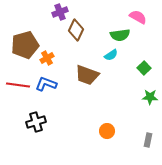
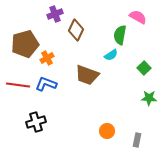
purple cross: moved 5 px left, 2 px down
green semicircle: rotated 108 degrees clockwise
brown pentagon: moved 1 px up
green star: moved 1 px left, 1 px down
gray rectangle: moved 11 px left
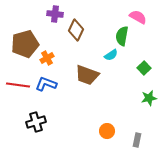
purple cross: rotated 28 degrees clockwise
green semicircle: moved 2 px right, 1 px down
green star: rotated 14 degrees counterclockwise
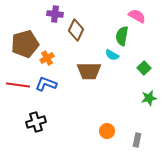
pink semicircle: moved 1 px left, 1 px up
cyan semicircle: moved 1 px right; rotated 64 degrees clockwise
brown trapezoid: moved 2 px right, 4 px up; rotated 20 degrees counterclockwise
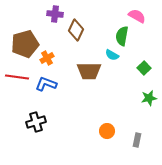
red line: moved 1 px left, 8 px up
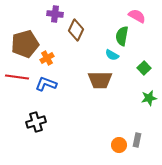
brown trapezoid: moved 11 px right, 9 px down
orange circle: moved 12 px right, 14 px down
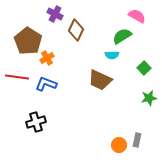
purple cross: rotated 21 degrees clockwise
green semicircle: rotated 48 degrees clockwise
brown pentagon: moved 3 px right, 3 px up; rotated 24 degrees counterclockwise
cyan semicircle: rotated 32 degrees counterclockwise
brown trapezoid: rotated 25 degrees clockwise
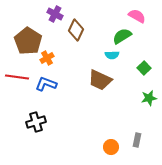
orange circle: moved 8 px left, 2 px down
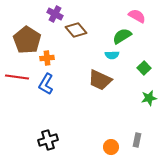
brown diamond: rotated 65 degrees counterclockwise
brown pentagon: moved 1 px left, 1 px up
orange cross: rotated 24 degrees clockwise
blue L-shape: rotated 80 degrees counterclockwise
black cross: moved 12 px right, 18 px down
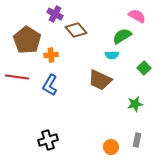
orange cross: moved 4 px right, 3 px up
blue L-shape: moved 4 px right, 1 px down
green star: moved 14 px left, 6 px down
